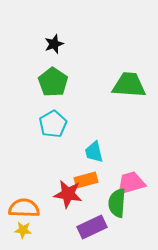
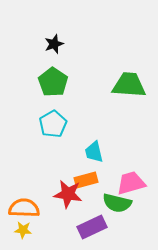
green semicircle: rotated 80 degrees counterclockwise
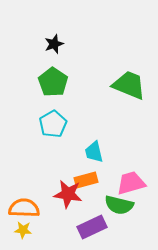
green trapezoid: rotated 18 degrees clockwise
green semicircle: moved 2 px right, 2 px down
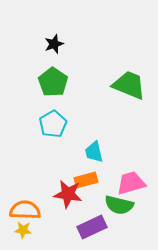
orange semicircle: moved 1 px right, 2 px down
